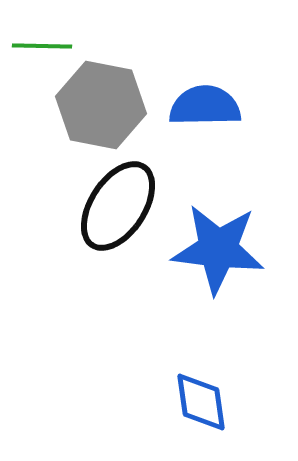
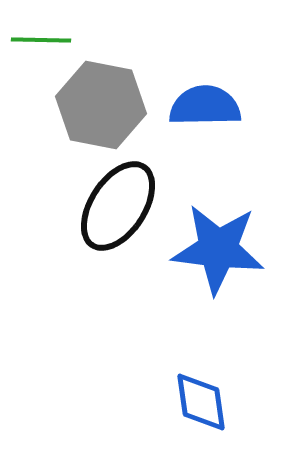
green line: moved 1 px left, 6 px up
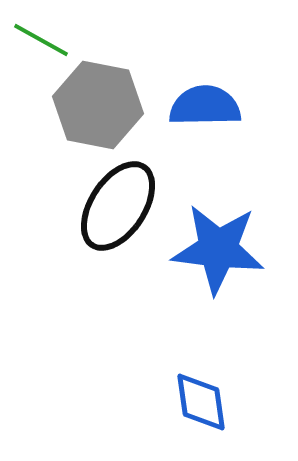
green line: rotated 28 degrees clockwise
gray hexagon: moved 3 px left
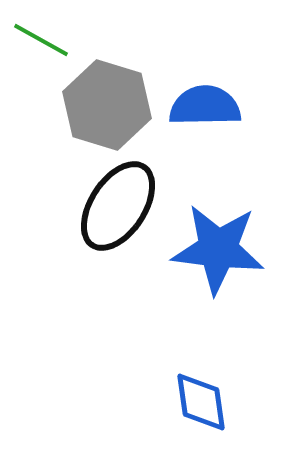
gray hexagon: moved 9 px right; rotated 6 degrees clockwise
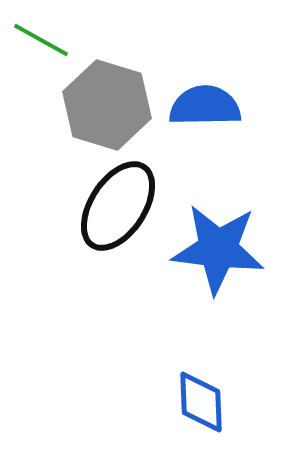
blue diamond: rotated 6 degrees clockwise
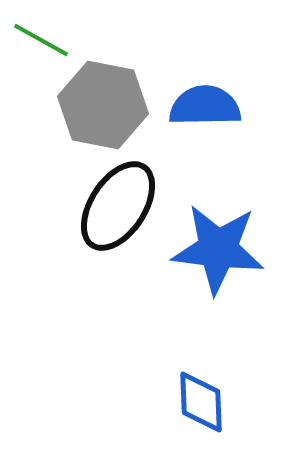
gray hexagon: moved 4 px left; rotated 6 degrees counterclockwise
